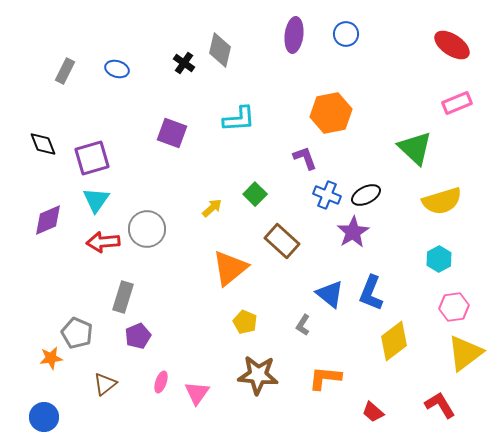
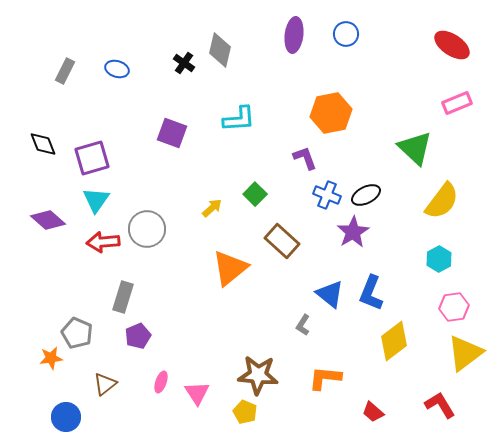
yellow semicircle at (442, 201): rotated 36 degrees counterclockwise
purple diamond at (48, 220): rotated 64 degrees clockwise
yellow pentagon at (245, 322): moved 90 px down
pink triangle at (197, 393): rotated 8 degrees counterclockwise
blue circle at (44, 417): moved 22 px right
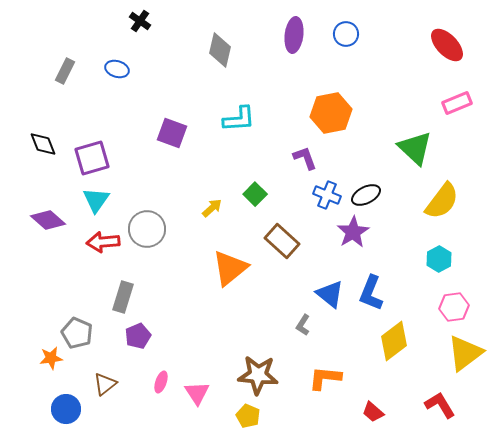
red ellipse at (452, 45): moved 5 px left; rotated 12 degrees clockwise
black cross at (184, 63): moved 44 px left, 42 px up
yellow pentagon at (245, 412): moved 3 px right, 4 px down
blue circle at (66, 417): moved 8 px up
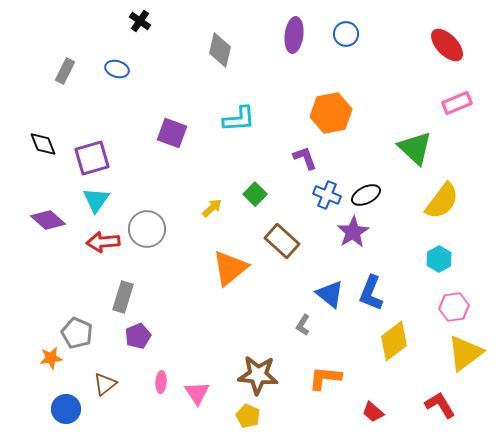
pink ellipse at (161, 382): rotated 15 degrees counterclockwise
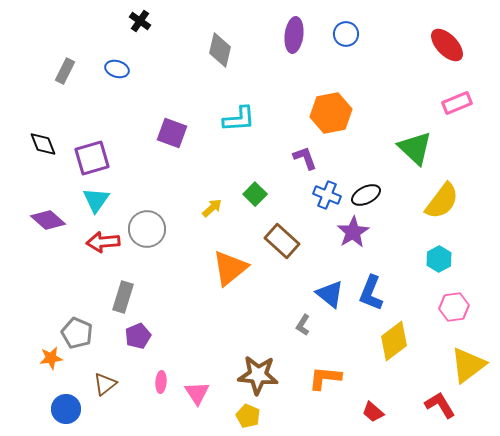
yellow triangle at (465, 353): moved 3 px right, 12 px down
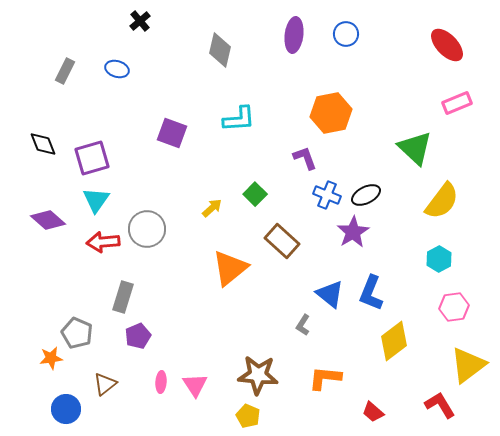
black cross at (140, 21): rotated 15 degrees clockwise
pink triangle at (197, 393): moved 2 px left, 8 px up
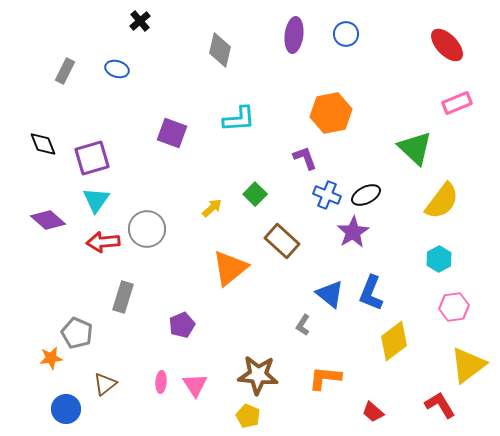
purple pentagon at (138, 336): moved 44 px right, 11 px up
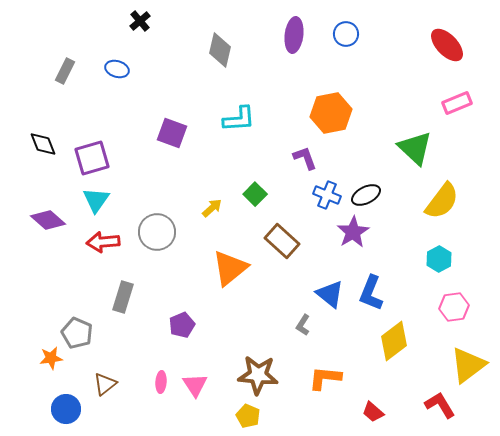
gray circle at (147, 229): moved 10 px right, 3 px down
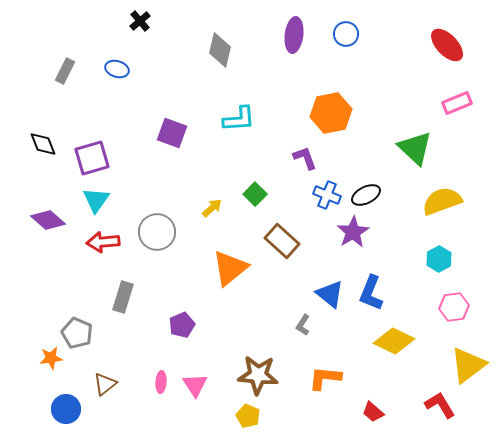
yellow semicircle at (442, 201): rotated 147 degrees counterclockwise
yellow diamond at (394, 341): rotated 63 degrees clockwise
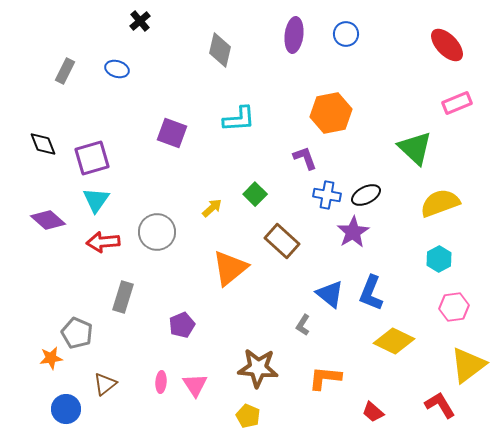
blue cross at (327, 195): rotated 12 degrees counterclockwise
yellow semicircle at (442, 201): moved 2 px left, 2 px down
brown star at (258, 375): moved 7 px up
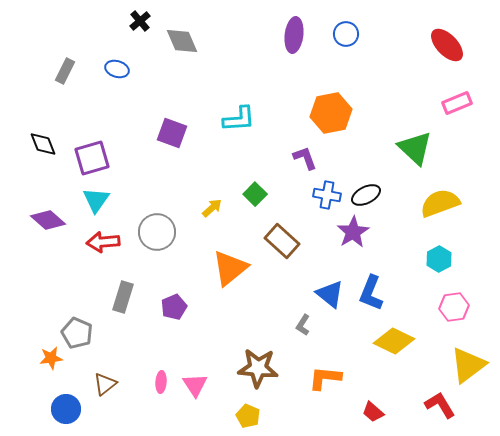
gray diamond at (220, 50): moved 38 px left, 9 px up; rotated 36 degrees counterclockwise
purple pentagon at (182, 325): moved 8 px left, 18 px up
